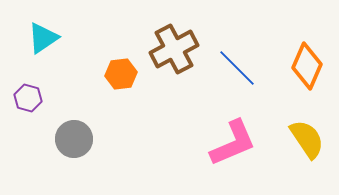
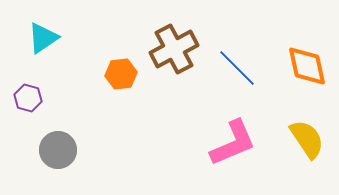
orange diamond: rotated 36 degrees counterclockwise
gray circle: moved 16 px left, 11 px down
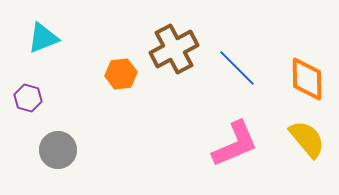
cyan triangle: rotated 12 degrees clockwise
orange diamond: moved 13 px down; rotated 12 degrees clockwise
yellow semicircle: rotated 6 degrees counterclockwise
pink L-shape: moved 2 px right, 1 px down
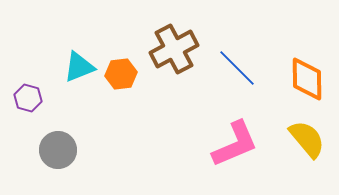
cyan triangle: moved 36 px right, 29 px down
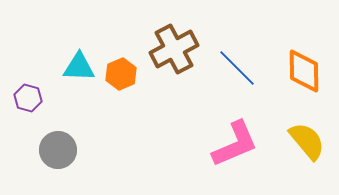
cyan triangle: rotated 24 degrees clockwise
orange hexagon: rotated 16 degrees counterclockwise
orange diamond: moved 3 px left, 8 px up
yellow semicircle: moved 2 px down
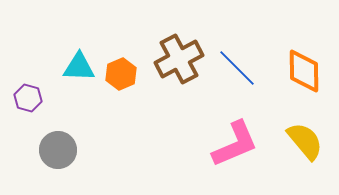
brown cross: moved 5 px right, 10 px down
yellow semicircle: moved 2 px left
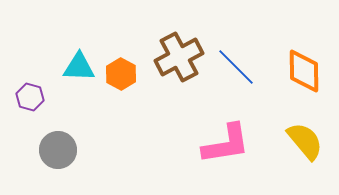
brown cross: moved 2 px up
blue line: moved 1 px left, 1 px up
orange hexagon: rotated 8 degrees counterclockwise
purple hexagon: moved 2 px right, 1 px up
pink L-shape: moved 9 px left; rotated 14 degrees clockwise
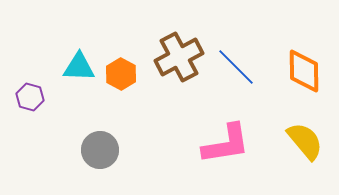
gray circle: moved 42 px right
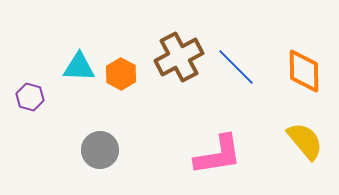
pink L-shape: moved 8 px left, 11 px down
